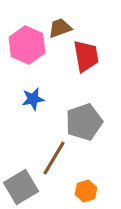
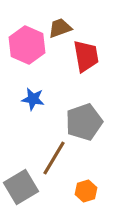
blue star: rotated 20 degrees clockwise
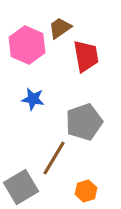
brown trapezoid: rotated 15 degrees counterclockwise
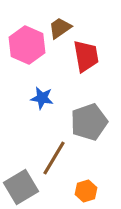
blue star: moved 9 px right, 1 px up
gray pentagon: moved 5 px right
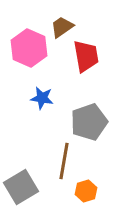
brown trapezoid: moved 2 px right, 1 px up
pink hexagon: moved 2 px right, 3 px down
brown line: moved 10 px right, 3 px down; rotated 21 degrees counterclockwise
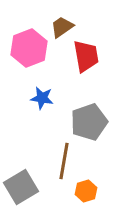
pink hexagon: rotated 15 degrees clockwise
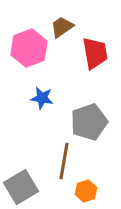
red trapezoid: moved 9 px right, 3 px up
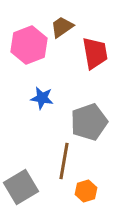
pink hexagon: moved 3 px up
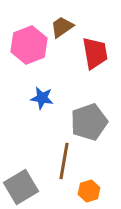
orange hexagon: moved 3 px right
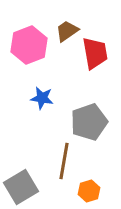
brown trapezoid: moved 5 px right, 4 px down
